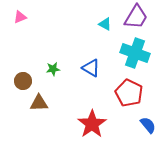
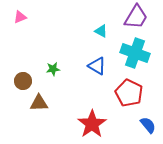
cyan triangle: moved 4 px left, 7 px down
blue triangle: moved 6 px right, 2 px up
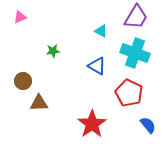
green star: moved 18 px up
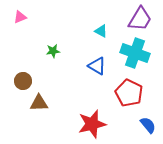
purple trapezoid: moved 4 px right, 2 px down
red star: rotated 20 degrees clockwise
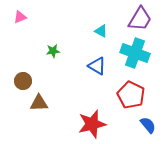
red pentagon: moved 2 px right, 2 px down
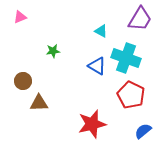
cyan cross: moved 9 px left, 5 px down
blue semicircle: moved 5 px left, 6 px down; rotated 90 degrees counterclockwise
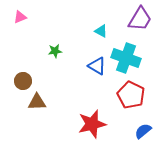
green star: moved 2 px right
brown triangle: moved 2 px left, 1 px up
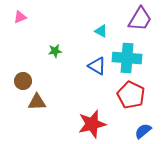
cyan cross: moved 1 px right; rotated 16 degrees counterclockwise
